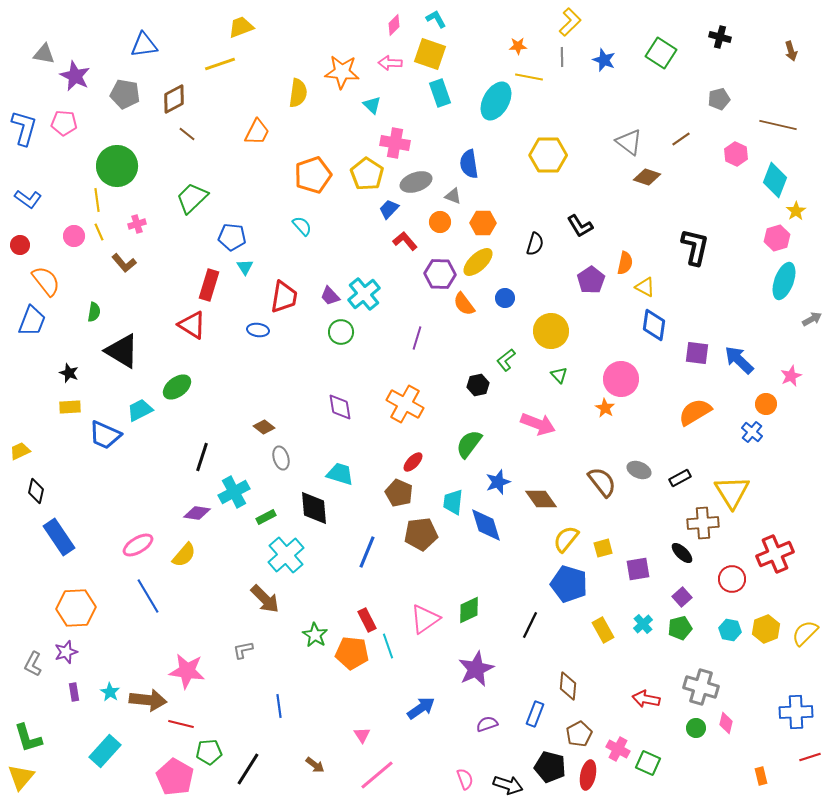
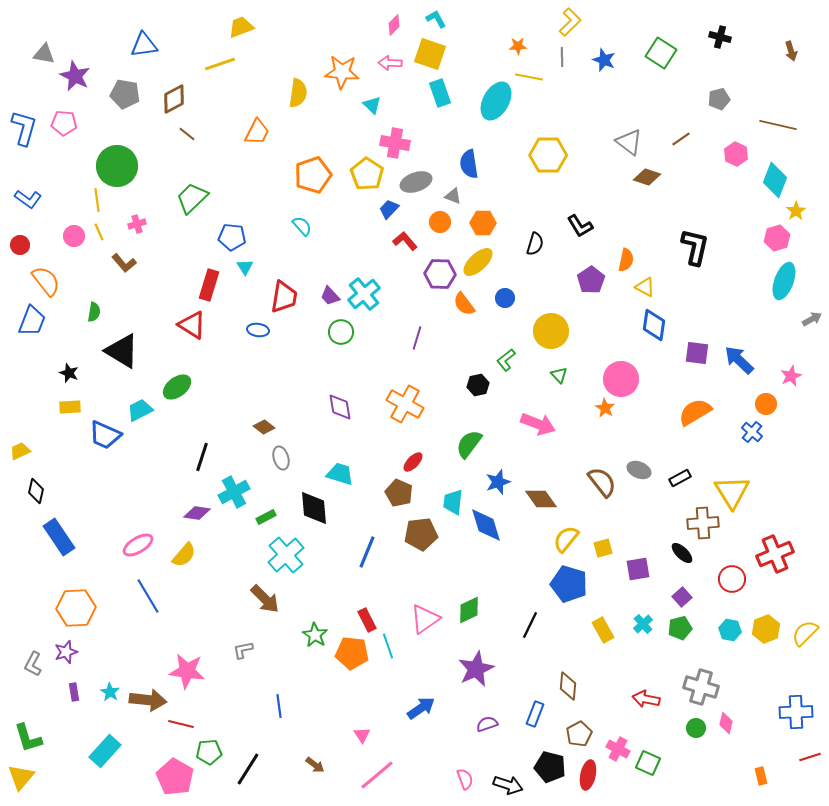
orange semicircle at (625, 263): moved 1 px right, 3 px up
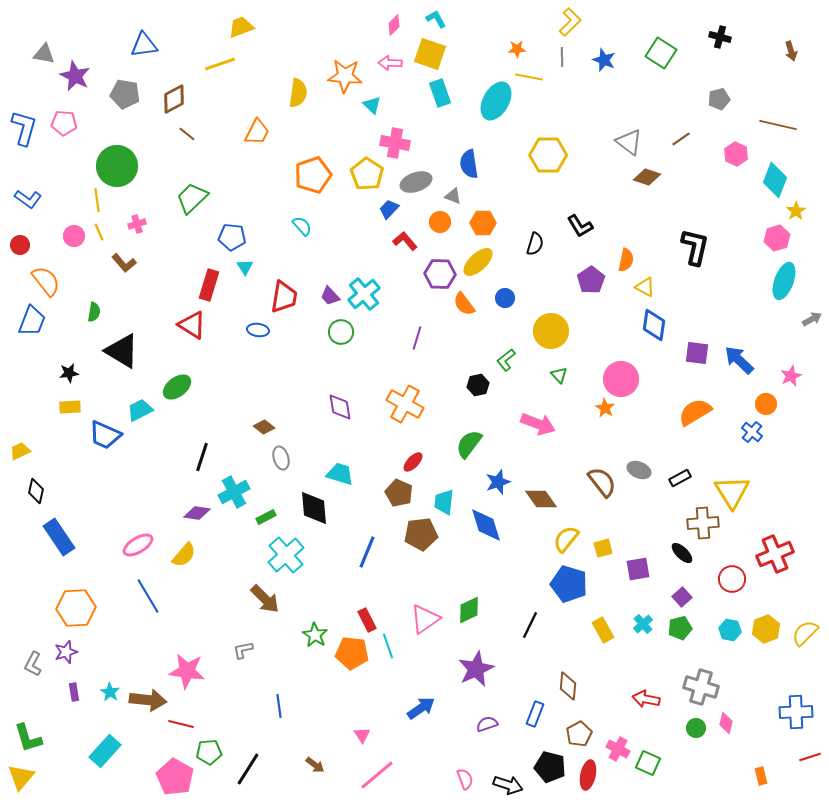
orange star at (518, 46): moved 1 px left, 3 px down
orange star at (342, 72): moved 3 px right, 4 px down
black star at (69, 373): rotated 30 degrees counterclockwise
cyan trapezoid at (453, 502): moved 9 px left
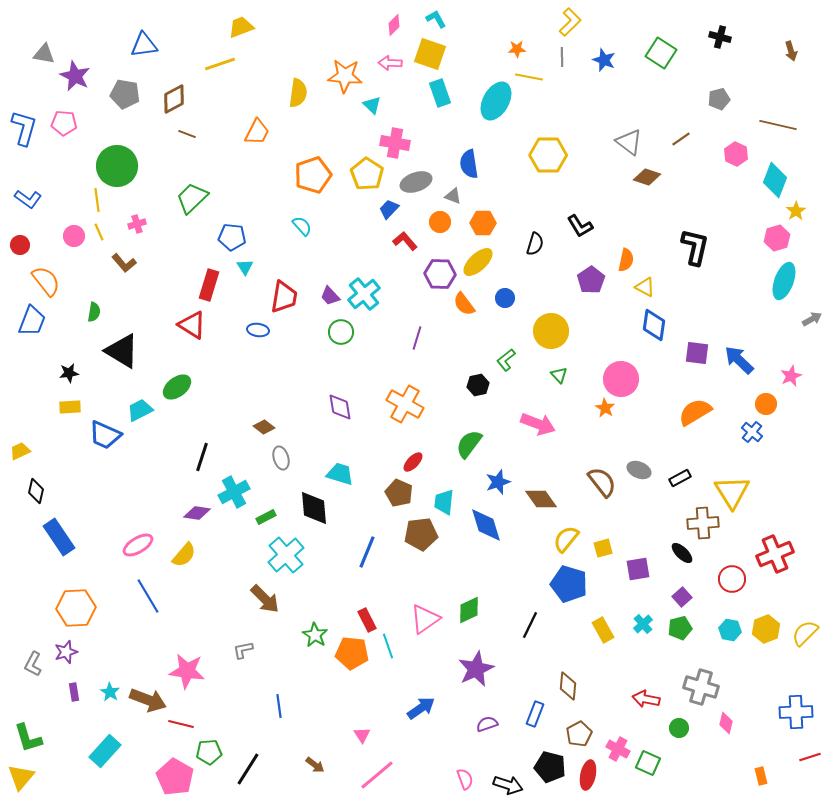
brown line at (187, 134): rotated 18 degrees counterclockwise
brown arrow at (148, 700): rotated 15 degrees clockwise
green circle at (696, 728): moved 17 px left
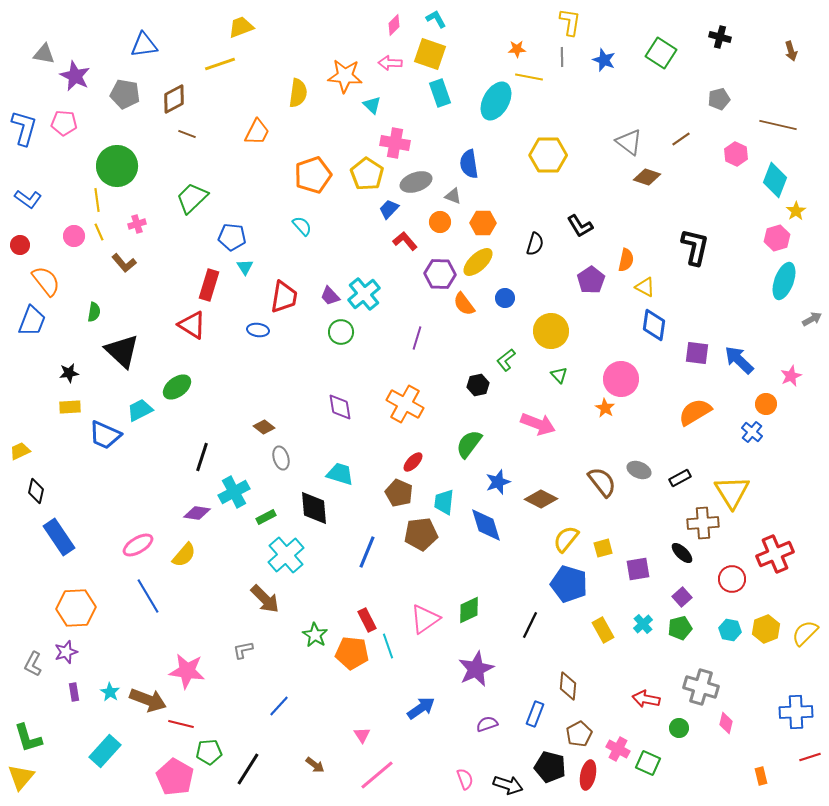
yellow L-shape at (570, 22): rotated 36 degrees counterclockwise
black triangle at (122, 351): rotated 12 degrees clockwise
brown diamond at (541, 499): rotated 28 degrees counterclockwise
blue line at (279, 706): rotated 50 degrees clockwise
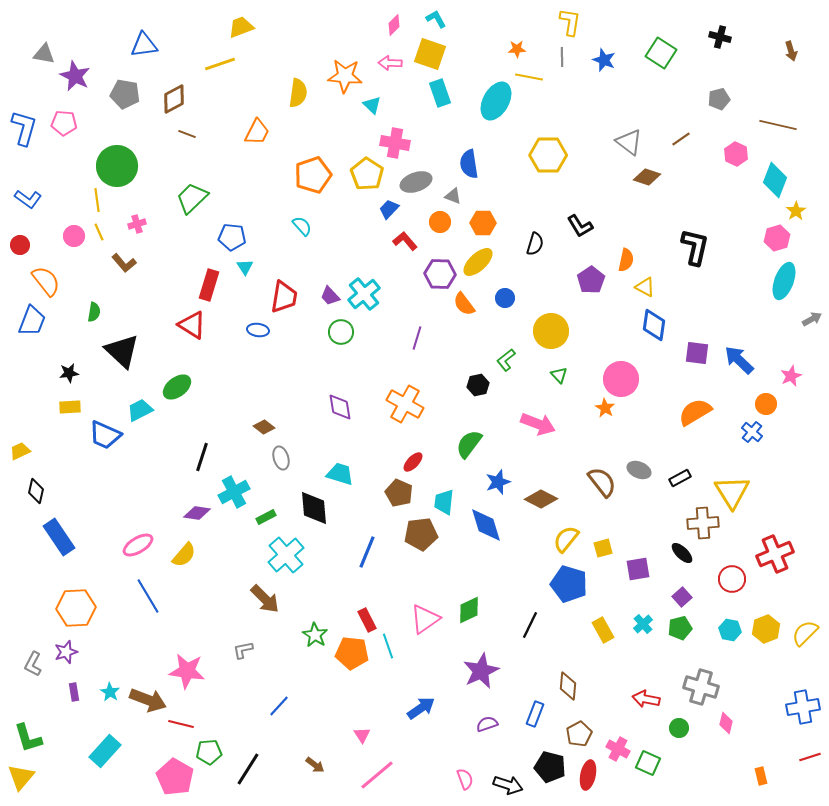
purple star at (476, 669): moved 5 px right, 2 px down
blue cross at (796, 712): moved 7 px right, 5 px up; rotated 8 degrees counterclockwise
